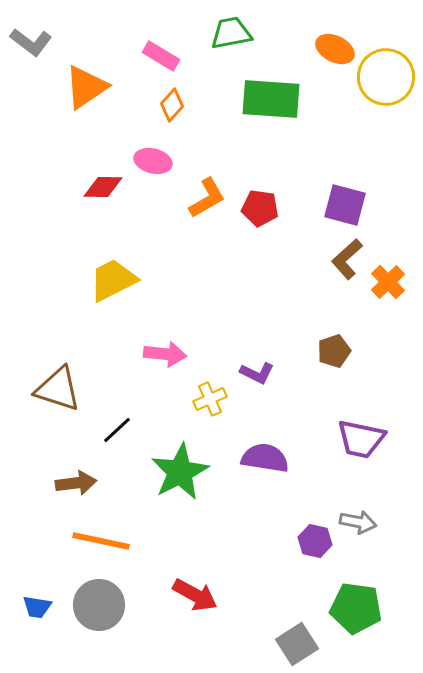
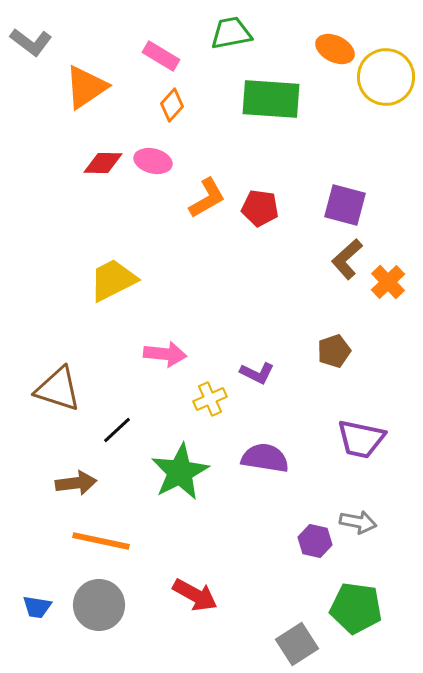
red diamond: moved 24 px up
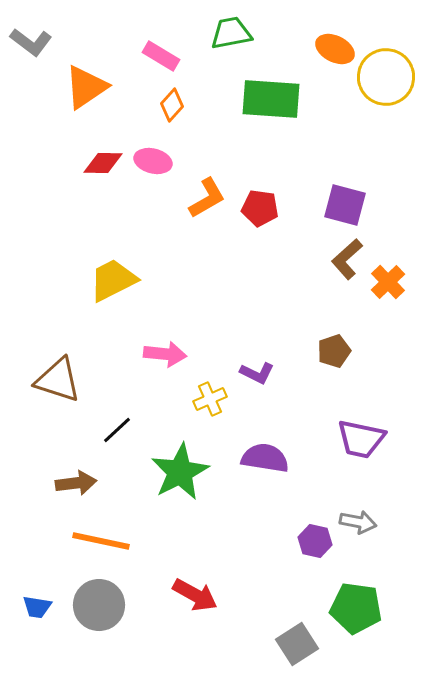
brown triangle: moved 9 px up
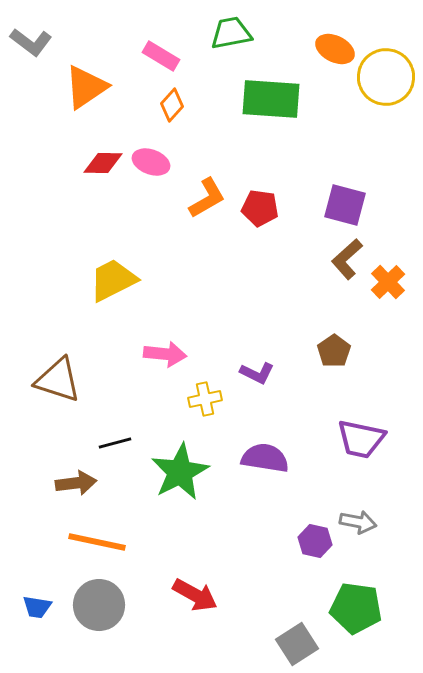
pink ellipse: moved 2 px left, 1 px down; rotated 6 degrees clockwise
brown pentagon: rotated 16 degrees counterclockwise
yellow cross: moved 5 px left; rotated 12 degrees clockwise
black line: moved 2 px left, 13 px down; rotated 28 degrees clockwise
orange line: moved 4 px left, 1 px down
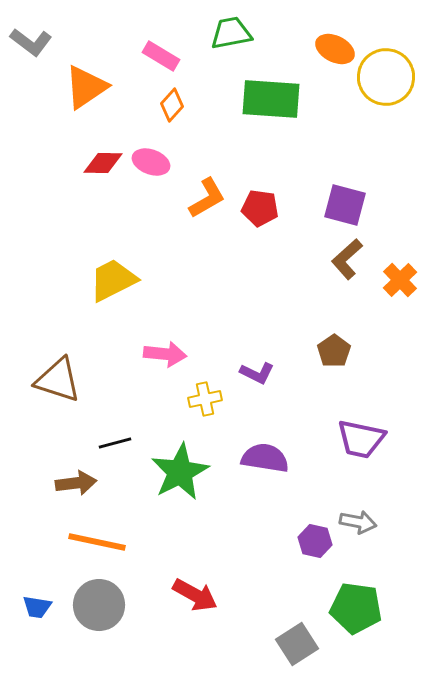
orange cross: moved 12 px right, 2 px up
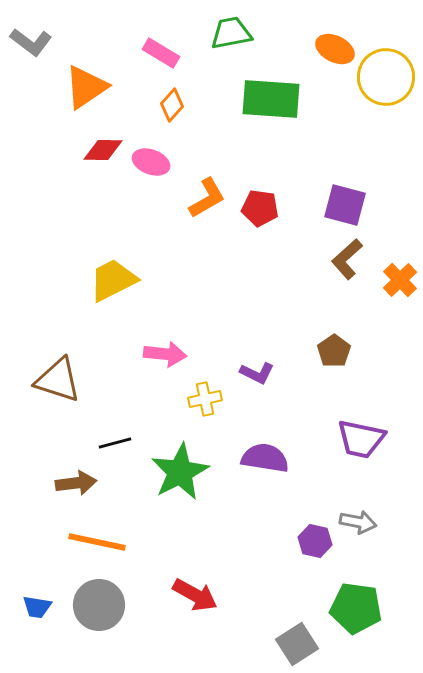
pink rectangle: moved 3 px up
red diamond: moved 13 px up
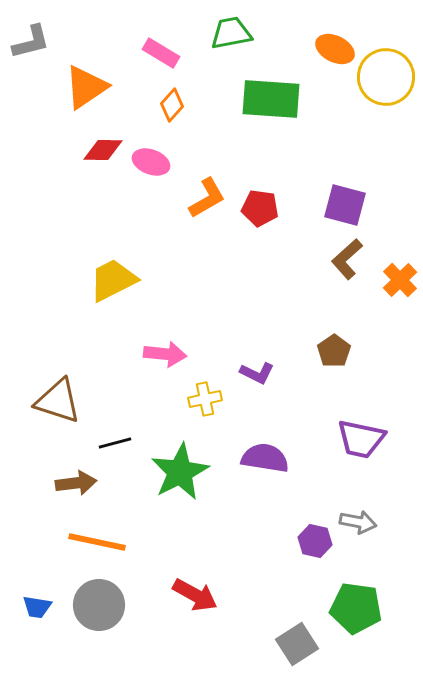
gray L-shape: rotated 51 degrees counterclockwise
brown triangle: moved 21 px down
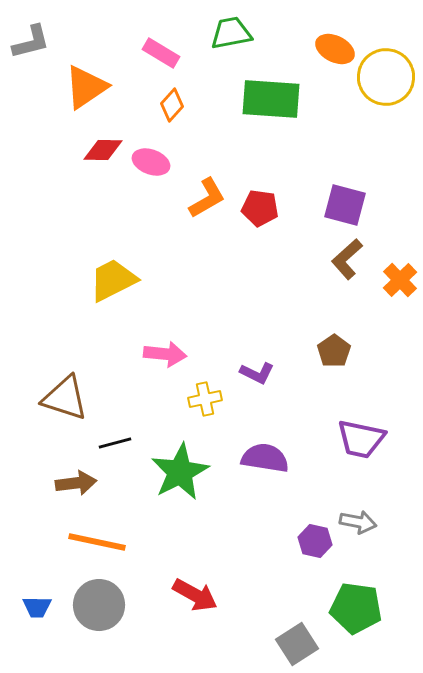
brown triangle: moved 7 px right, 3 px up
blue trapezoid: rotated 8 degrees counterclockwise
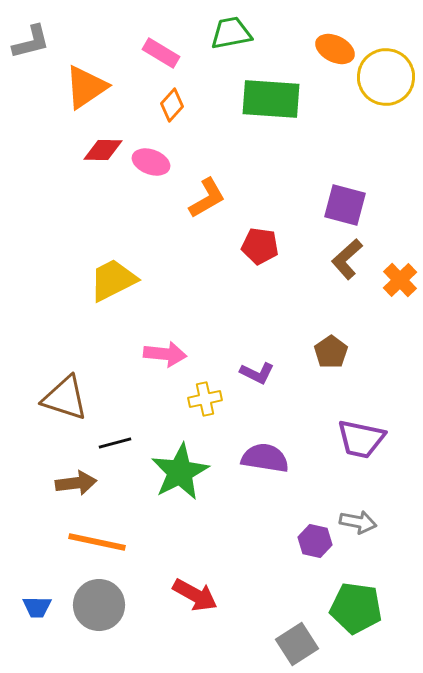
red pentagon: moved 38 px down
brown pentagon: moved 3 px left, 1 px down
